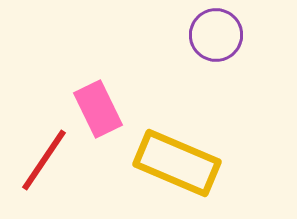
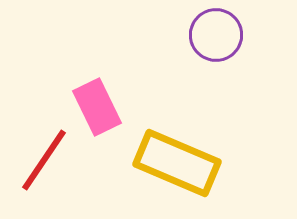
pink rectangle: moved 1 px left, 2 px up
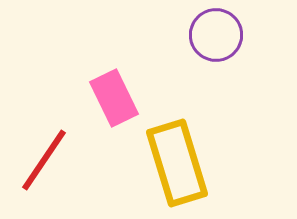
pink rectangle: moved 17 px right, 9 px up
yellow rectangle: rotated 50 degrees clockwise
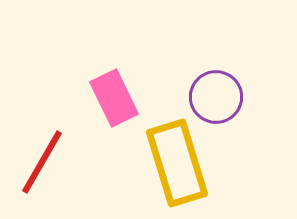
purple circle: moved 62 px down
red line: moved 2 px left, 2 px down; rotated 4 degrees counterclockwise
